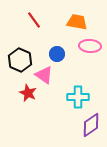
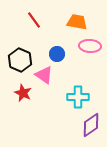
red star: moved 5 px left
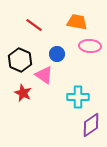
red line: moved 5 px down; rotated 18 degrees counterclockwise
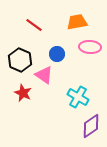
orange trapezoid: rotated 20 degrees counterclockwise
pink ellipse: moved 1 px down
cyan cross: rotated 30 degrees clockwise
purple diamond: moved 1 px down
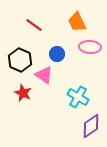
orange trapezoid: rotated 105 degrees counterclockwise
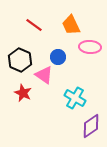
orange trapezoid: moved 6 px left, 3 px down
blue circle: moved 1 px right, 3 px down
cyan cross: moved 3 px left, 1 px down
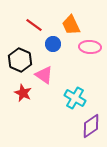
blue circle: moved 5 px left, 13 px up
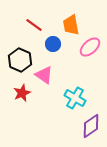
orange trapezoid: rotated 15 degrees clockwise
pink ellipse: rotated 45 degrees counterclockwise
red star: moved 1 px left; rotated 24 degrees clockwise
